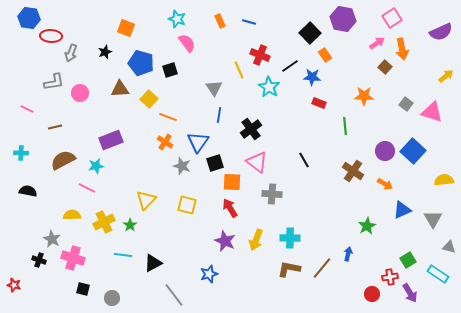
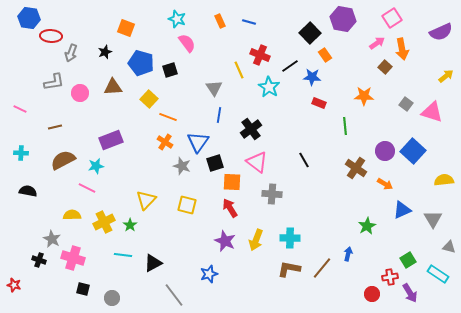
brown triangle at (120, 89): moved 7 px left, 2 px up
pink line at (27, 109): moved 7 px left
brown cross at (353, 171): moved 3 px right, 3 px up
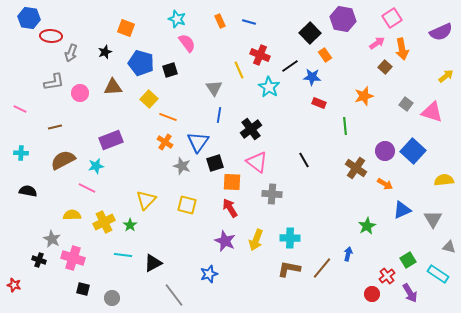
orange star at (364, 96): rotated 18 degrees counterclockwise
red cross at (390, 277): moved 3 px left, 1 px up; rotated 28 degrees counterclockwise
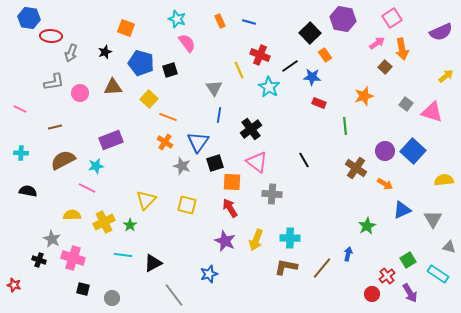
brown L-shape at (289, 269): moved 3 px left, 2 px up
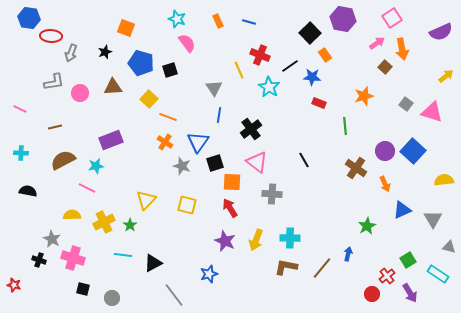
orange rectangle at (220, 21): moved 2 px left
orange arrow at (385, 184): rotated 35 degrees clockwise
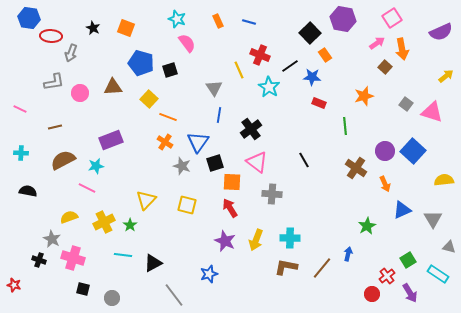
black star at (105, 52): moved 12 px left, 24 px up; rotated 24 degrees counterclockwise
yellow semicircle at (72, 215): moved 3 px left, 2 px down; rotated 18 degrees counterclockwise
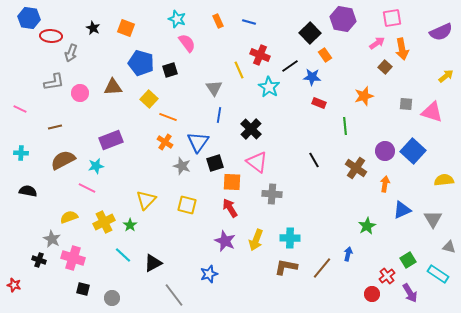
pink square at (392, 18): rotated 24 degrees clockwise
gray square at (406, 104): rotated 32 degrees counterclockwise
black cross at (251, 129): rotated 10 degrees counterclockwise
black line at (304, 160): moved 10 px right
orange arrow at (385, 184): rotated 147 degrees counterclockwise
cyan line at (123, 255): rotated 36 degrees clockwise
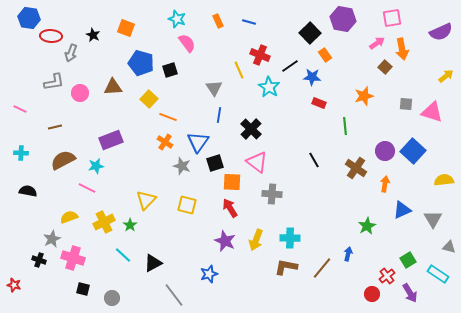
black star at (93, 28): moved 7 px down
gray star at (52, 239): rotated 18 degrees clockwise
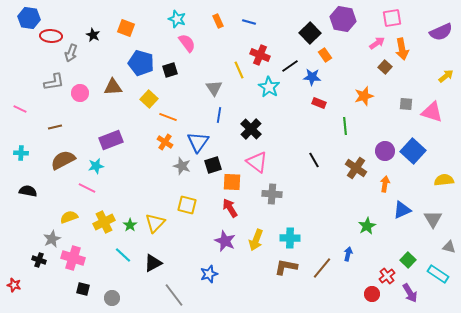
black square at (215, 163): moved 2 px left, 2 px down
yellow triangle at (146, 200): moved 9 px right, 23 px down
green square at (408, 260): rotated 14 degrees counterclockwise
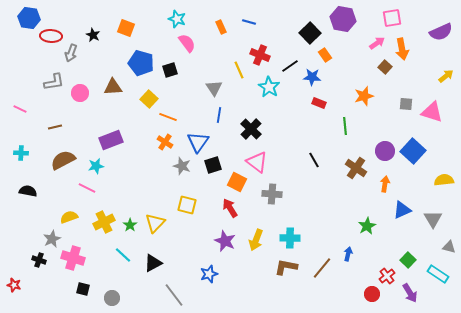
orange rectangle at (218, 21): moved 3 px right, 6 px down
orange square at (232, 182): moved 5 px right; rotated 24 degrees clockwise
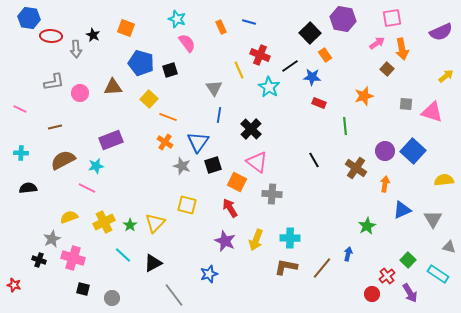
gray arrow at (71, 53): moved 5 px right, 4 px up; rotated 24 degrees counterclockwise
brown square at (385, 67): moved 2 px right, 2 px down
black semicircle at (28, 191): moved 3 px up; rotated 18 degrees counterclockwise
